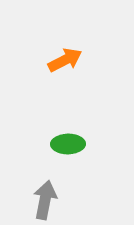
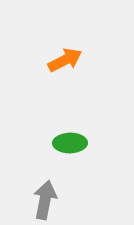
green ellipse: moved 2 px right, 1 px up
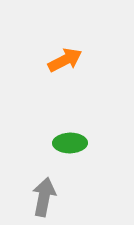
gray arrow: moved 1 px left, 3 px up
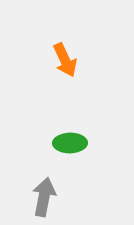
orange arrow: rotated 92 degrees clockwise
